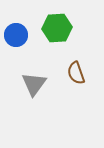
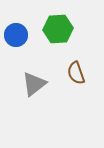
green hexagon: moved 1 px right, 1 px down
gray triangle: rotated 16 degrees clockwise
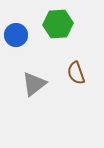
green hexagon: moved 5 px up
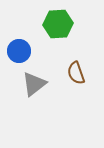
blue circle: moved 3 px right, 16 px down
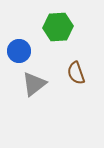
green hexagon: moved 3 px down
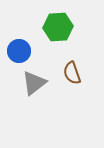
brown semicircle: moved 4 px left
gray triangle: moved 1 px up
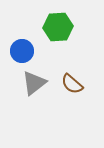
blue circle: moved 3 px right
brown semicircle: moved 11 px down; rotated 30 degrees counterclockwise
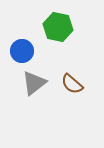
green hexagon: rotated 16 degrees clockwise
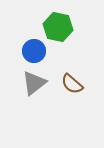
blue circle: moved 12 px right
